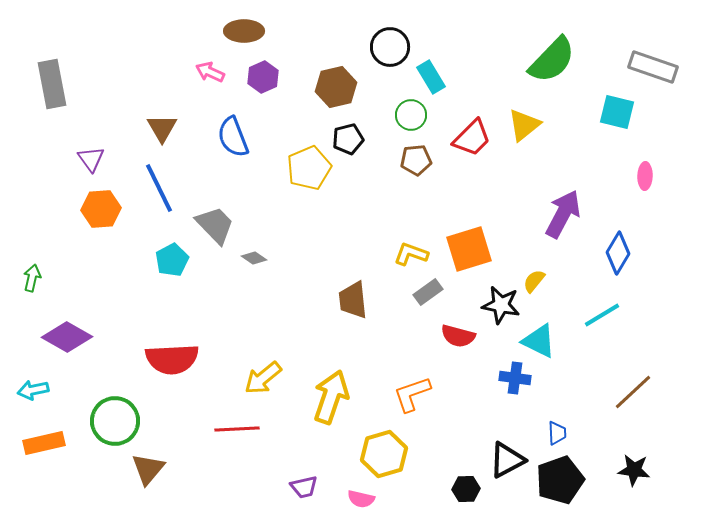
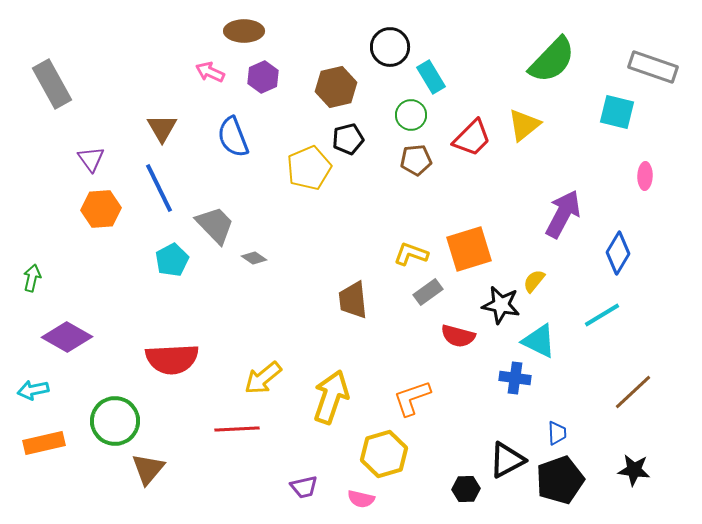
gray rectangle at (52, 84): rotated 18 degrees counterclockwise
orange L-shape at (412, 394): moved 4 px down
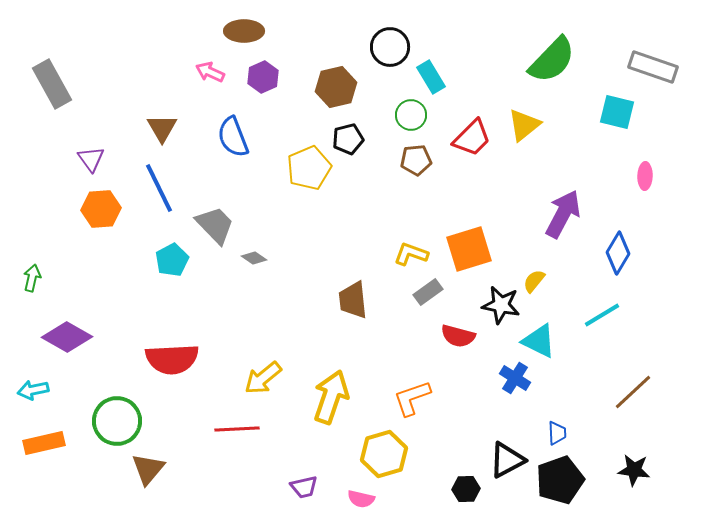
blue cross at (515, 378): rotated 24 degrees clockwise
green circle at (115, 421): moved 2 px right
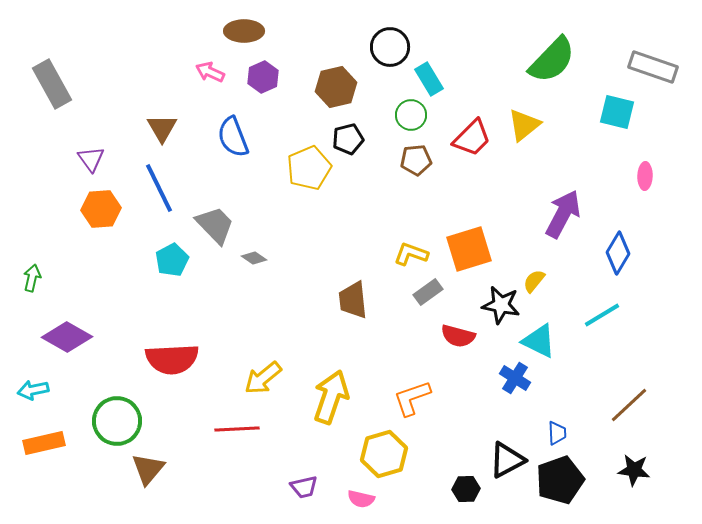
cyan rectangle at (431, 77): moved 2 px left, 2 px down
brown line at (633, 392): moved 4 px left, 13 px down
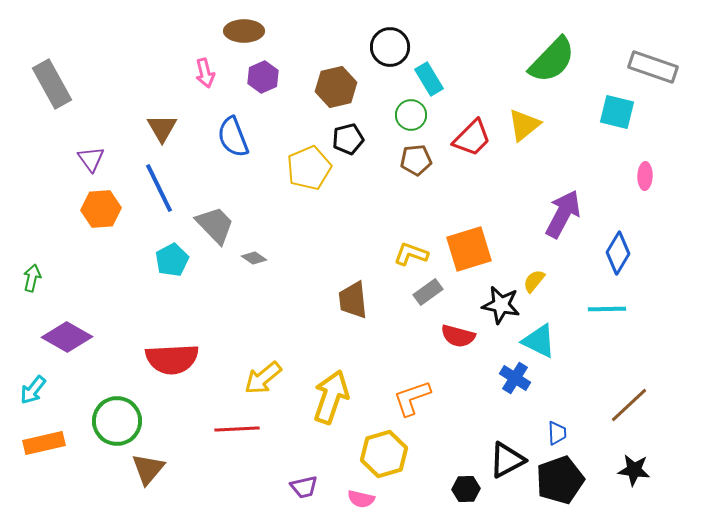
pink arrow at (210, 72): moved 5 px left, 1 px down; rotated 128 degrees counterclockwise
cyan line at (602, 315): moved 5 px right, 6 px up; rotated 30 degrees clockwise
cyan arrow at (33, 390): rotated 40 degrees counterclockwise
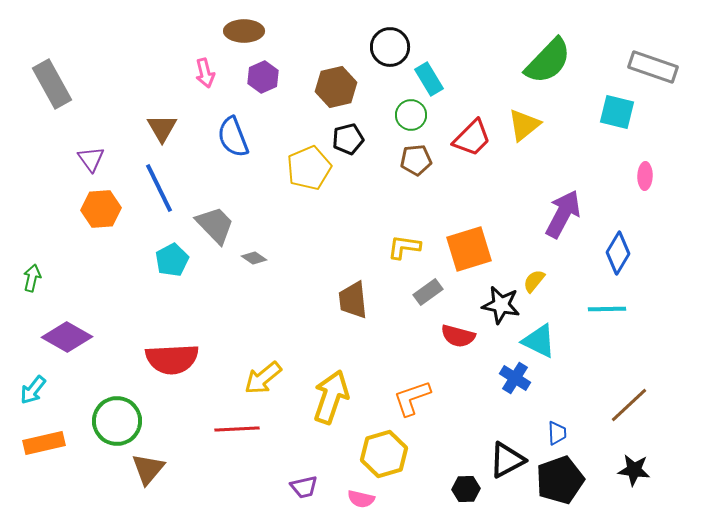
green semicircle at (552, 60): moved 4 px left, 1 px down
yellow L-shape at (411, 254): moved 7 px left, 7 px up; rotated 12 degrees counterclockwise
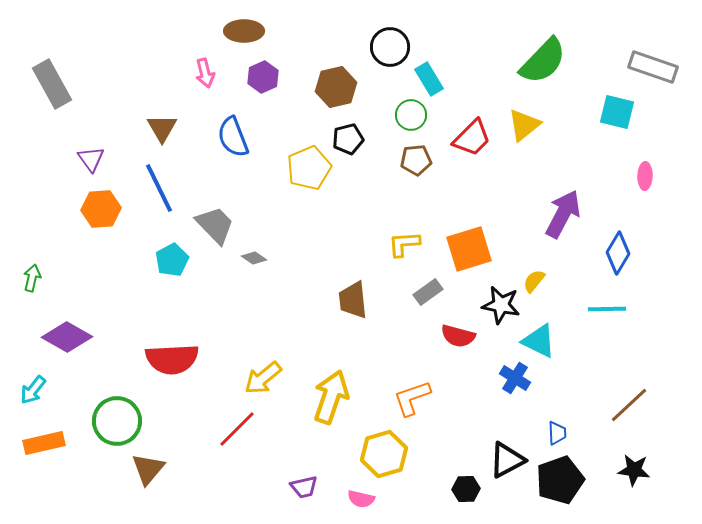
green semicircle at (548, 61): moved 5 px left
yellow L-shape at (404, 247): moved 3 px up; rotated 12 degrees counterclockwise
red line at (237, 429): rotated 42 degrees counterclockwise
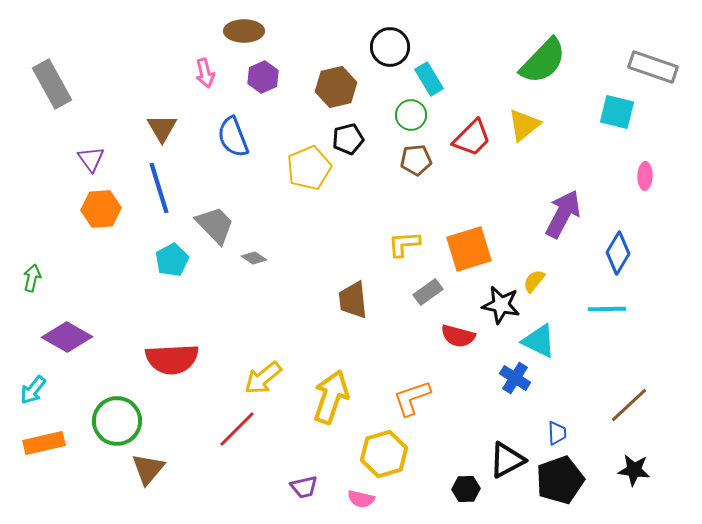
blue line at (159, 188): rotated 9 degrees clockwise
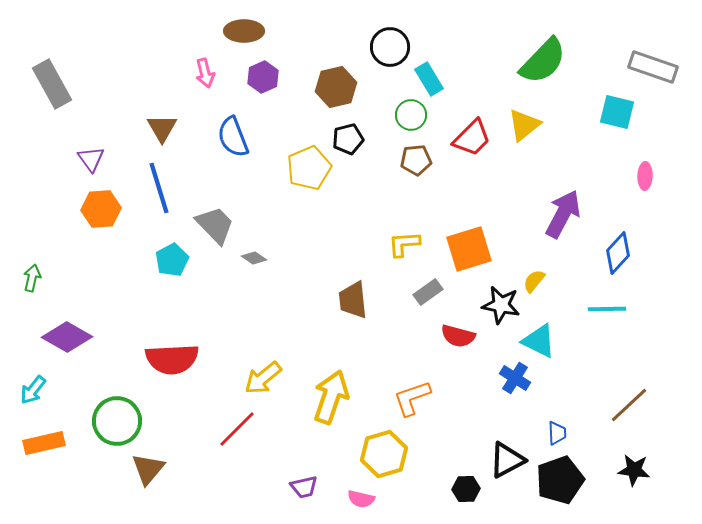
blue diamond at (618, 253): rotated 12 degrees clockwise
